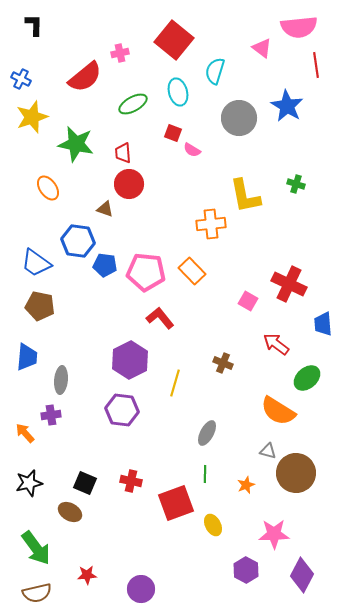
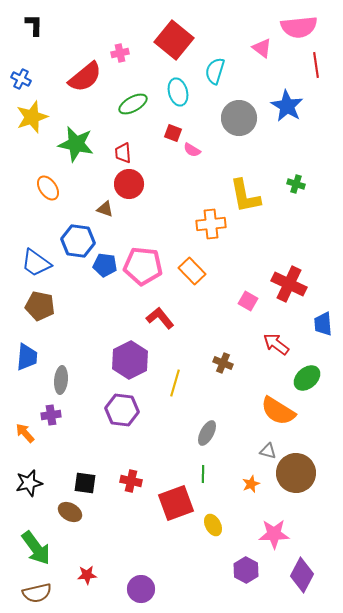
pink pentagon at (146, 272): moved 3 px left, 6 px up
green line at (205, 474): moved 2 px left
black square at (85, 483): rotated 15 degrees counterclockwise
orange star at (246, 485): moved 5 px right, 1 px up
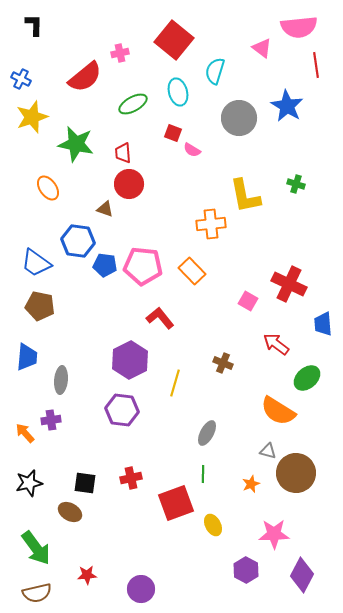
purple cross at (51, 415): moved 5 px down
red cross at (131, 481): moved 3 px up; rotated 25 degrees counterclockwise
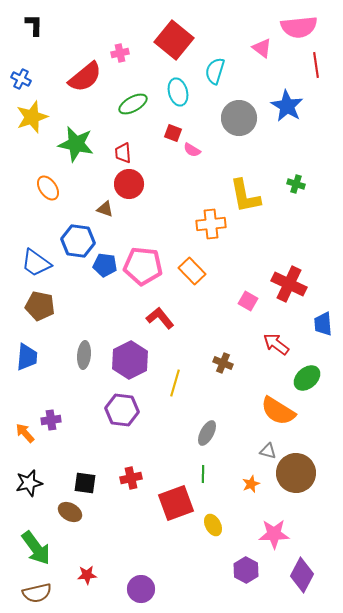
gray ellipse at (61, 380): moved 23 px right, 25 px up
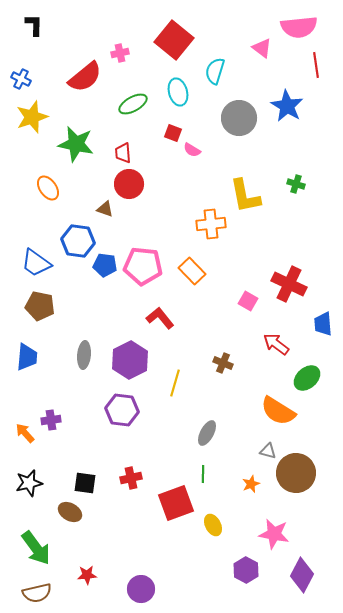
pink star at (274, 534): rotated 12 degrees clockwise
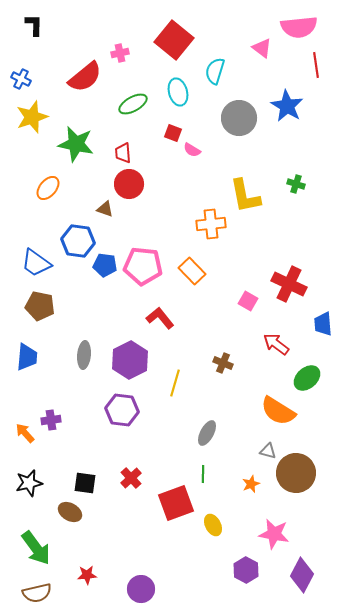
orange ellipse at (48, 188): rotated 75 degrees clockwise
red cross at (131, 478): rotated 30 degrees counterclockwise
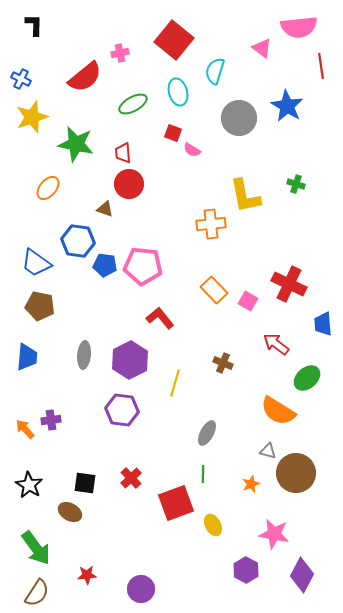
red line at (316, 65): moved 5 px right, 1 px down
orange rectangle at (192, 271): moved 22 px right, 19 px down
orange arrow at (25, 433): moved 4 px up
black star at (29, 483): moved 2 px down; rotated 28 degrees counterclockwise
brown semicircle at (37, 593): rotated 44 degrees counterclockwise
